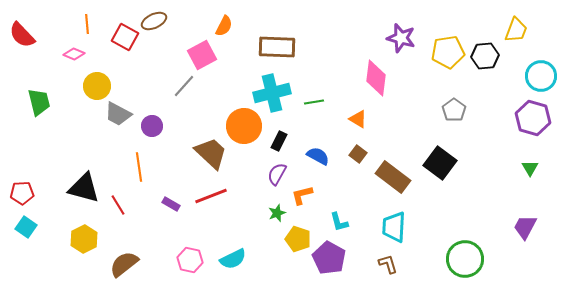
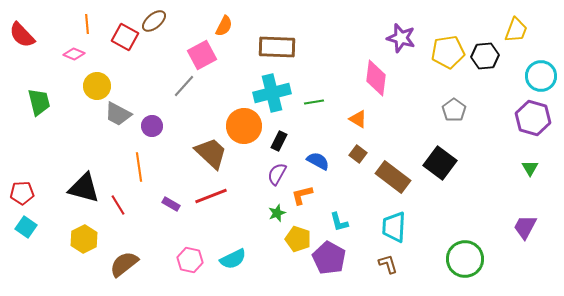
brown ellipse at (154, 21): rotated 15 degrees counterclockwise
blue semicircle at (318, 156): moved 5 px down
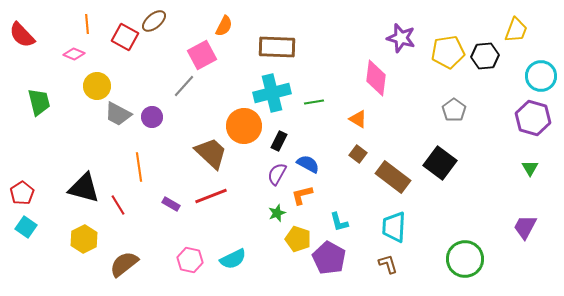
purple circle at (152, 126): moved 9 px up
blue semicircle at (318, 161): moved 10 px left, 3 px down
red pentagon at (22, 193): rotated 30 degrees counterclockwise
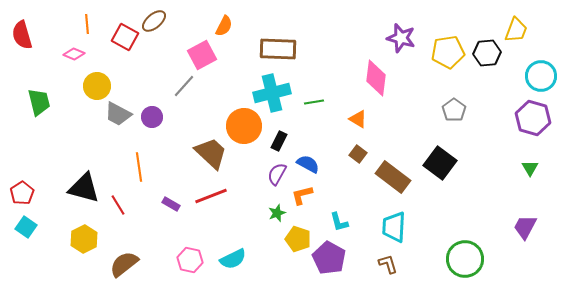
red semicircle at (22, 35): rotated 28 degrees clockwise
brown rectangle at (277, 47): moved 1 px right, 2 px down
black hexagon at (485, 56): moved 2 px right, 3 px up
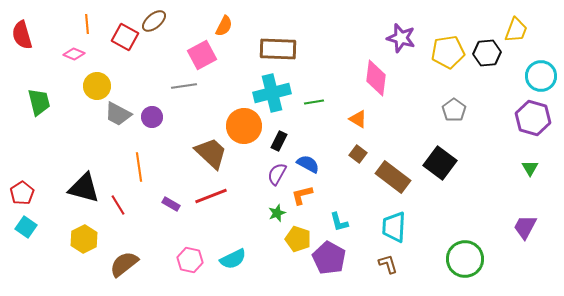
gray line at (184, 86): rotated 40 degrees clockwise
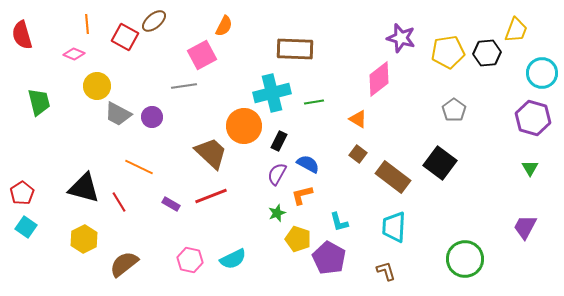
brown rectangle at (278, 49): moved 17 px right
cyan circle at (541, 76): moved 1 px right, 3 px up
pink diamond at (376, 78): moved 3 px right, 1 px down; rotated 45 degrees clockwise
orange line at (139, 167): rotated 56 degrees counterclockwise
red line at (118, 205): moved 1 px right, 3 px up
brown L-shape at (388, 264): moved 2 px left, 7 px down
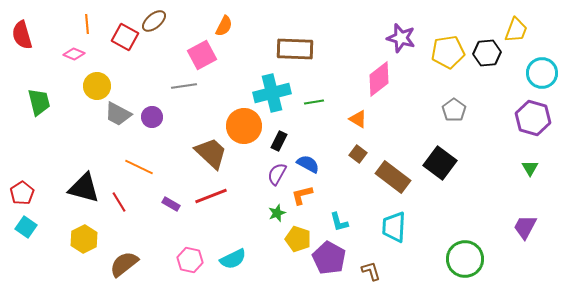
brown L-shape at (386, 271): moved 15 px left
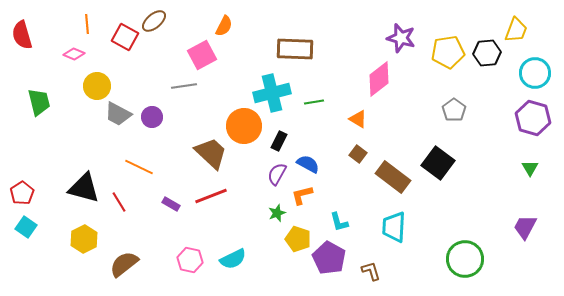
cyan circle at (542, 73): moved 7 px left
black square at (440, 163): moved 2 px left
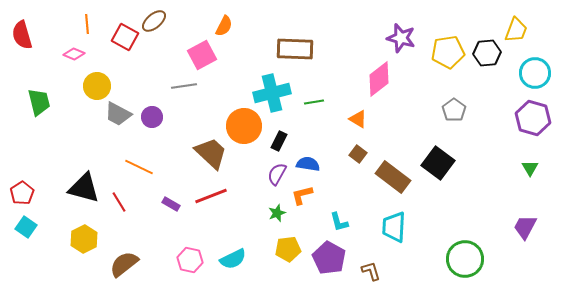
blue semicircle at (308, 164): rotated 20 degrees counterclockwise
yellow pentagon at (298, 239): moved 10 px left, 10 px down; rotated 25 degrees counterclockwise
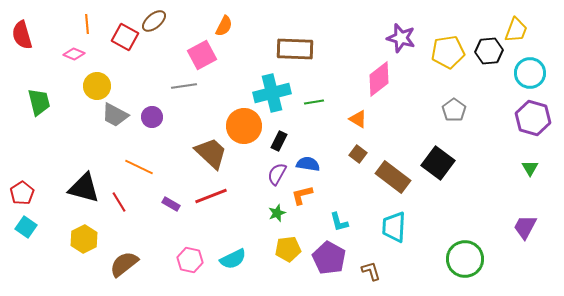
black hexagon at (487, 53): moved 2 px right, 2 px up
cyan circle at (535, 73): moved 5 px left
gray trapezoid at (118, 114): moved 3 px left, 1 px down
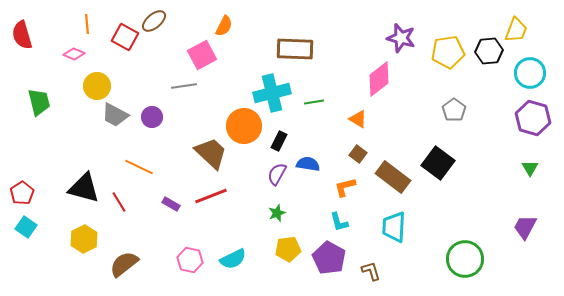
orange L-shape at (302, 195): moved 43 px right, 8 px up
